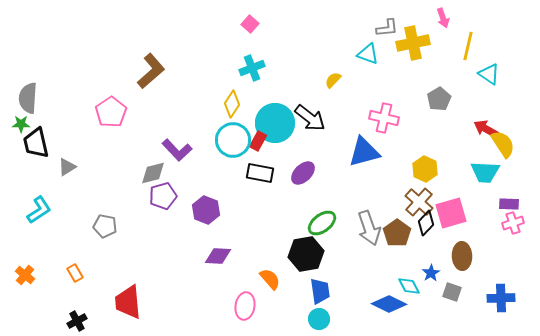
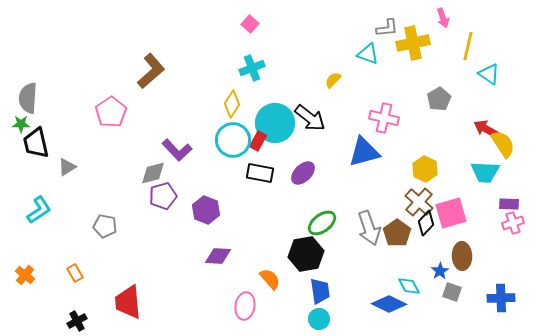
blue star at (431, 273): moved 9 px right, 2 px up
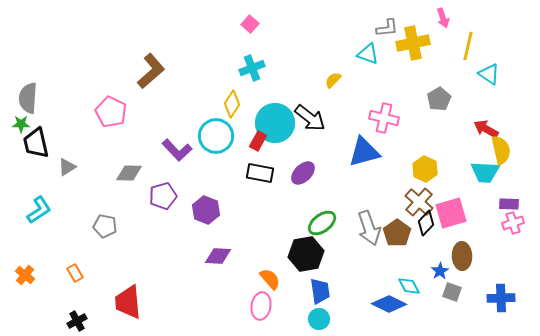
pink pentagon at (111, 112): rotated 12 degrees counterclockwise
cyan circle at (233, 140): moved 17 px left, 4 px up
yellow semicircle at (503, 144): moved 2 px left, 6 px down; rotated 20 degrees clockwise
gray diamond at (153, 173): moved 24 px left; rotated 16 degrees clockwise
pink ellipse at (245, 306): moved 16 px right
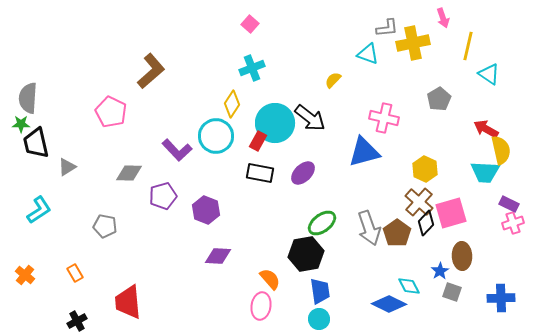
purple rectangle at (509, 204): rotated 24 degrees clockwise
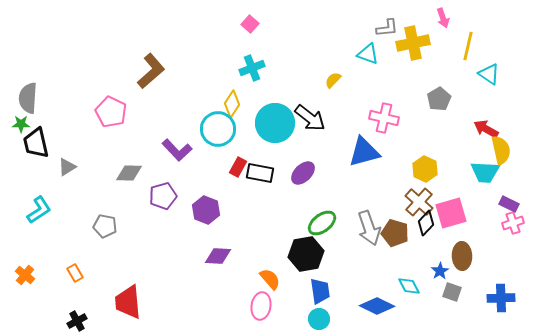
cyan circle at (216, 136): moved 2 px right, 7 px up
red rectangle at (258, 141): moved 20 px left, 26 px down
brown pentagon at (397, 233): moved 2 px left; rotated 20 degrees counterclockwise
blue diamond at (389, 304): moved 12 px left, 2 px down
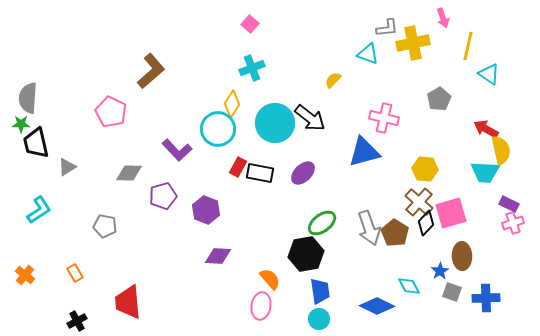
yellow hexagon at (425, 169): rotated 20 degrees counterclockwise
brown pentagon at (395, 233): rotated 16 degrees clockwise
blue cross at (501, 298): moved 15 px left
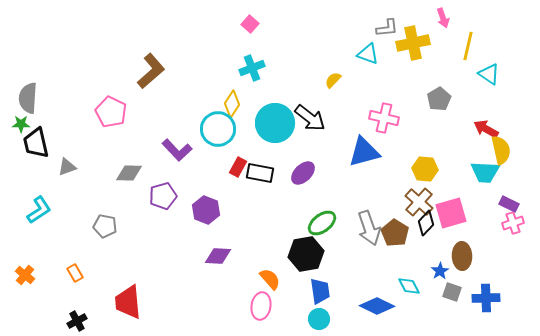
gray triangle at (67, 167): rotated 12 degrees clockwise
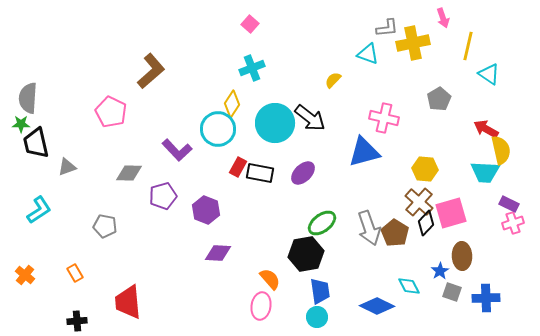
purple diamond at (218, 256): moved 3 px up
cyan circle at (319, 319): moved 2 px left, 2 px up
black cross at (77, 321): rotated 24 degrees clockwise
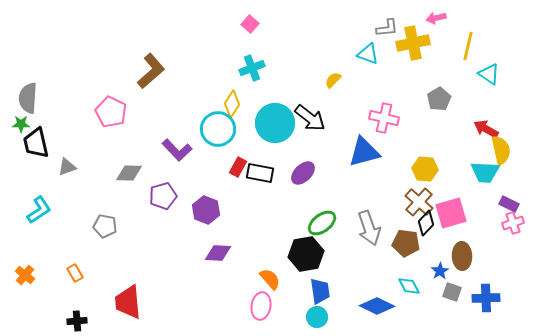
pink arrow at (443, 18): moved 7 px left; rotated 96 degrees clockwise
brown pentagon at (395, 233): moved 11 px right, 10 px down; rotated 24 degrees counterclockwise
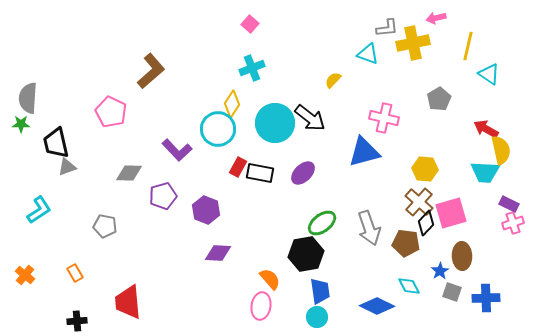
black trapezoid at (36, 143): moved 20 px right
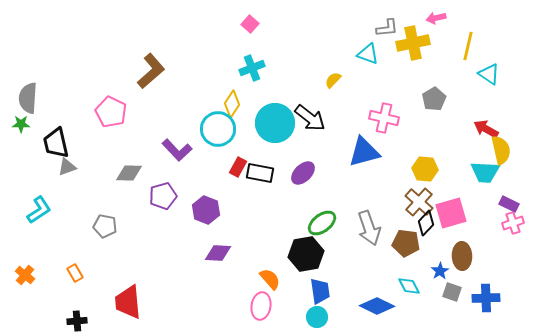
gray pentagon at (439, 99): moved 5 px left
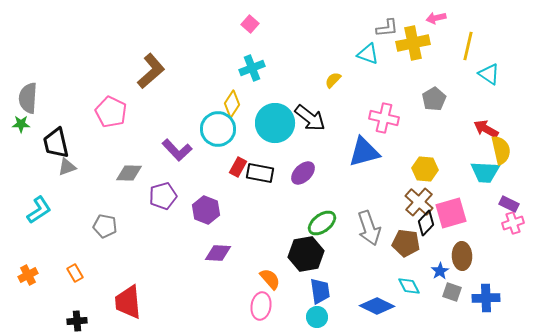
orange cross at (25, 275): moved 3 px right; rotated 24 degrees clockwise
